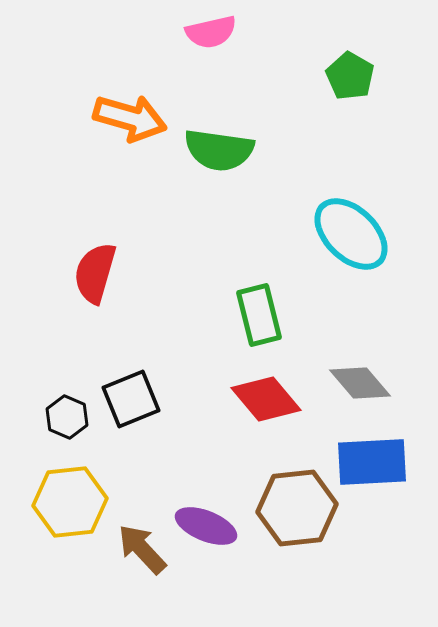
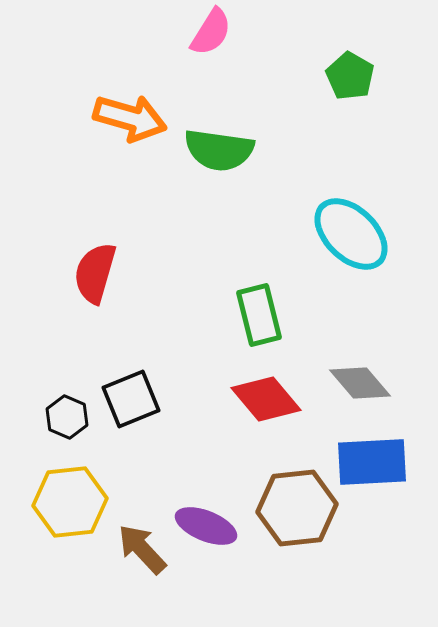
pink semicircle: rotated 45 degrees counterclockwise
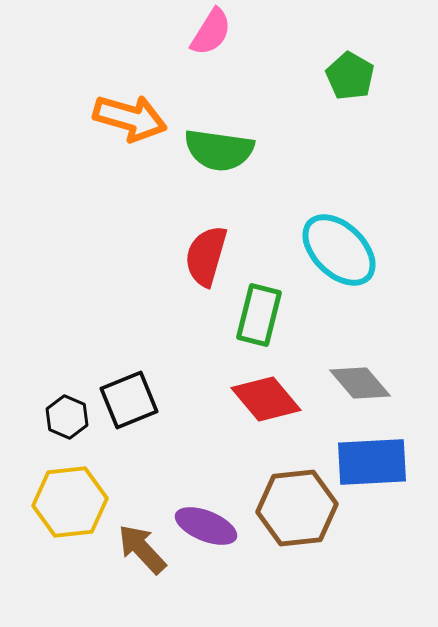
cyan ellipse: moved 12 px left, 16 px down
red semicircle: moved 111 px right, 17 px up
green rectangle: rotated 28 degrees clockwise
black square: moved 2 px left, 1 px down
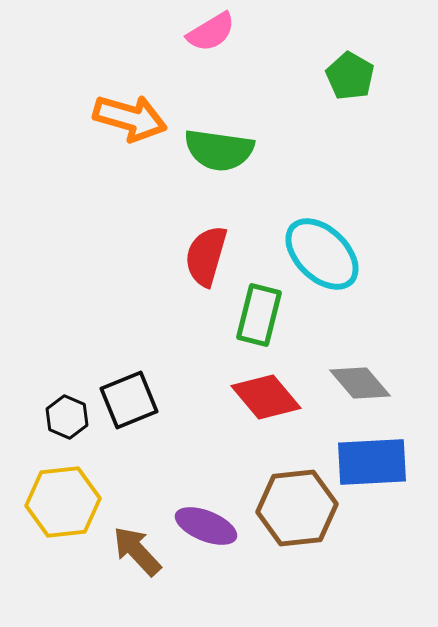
pink semicircle: rotated 27 degrees clockwise
cyan ellipse: moved 17 px left, 4 px down
red diamond: moved 2 px up
yellow hexagon: moved 7 px left
brown arrow: moved 5 px left, 2 px down
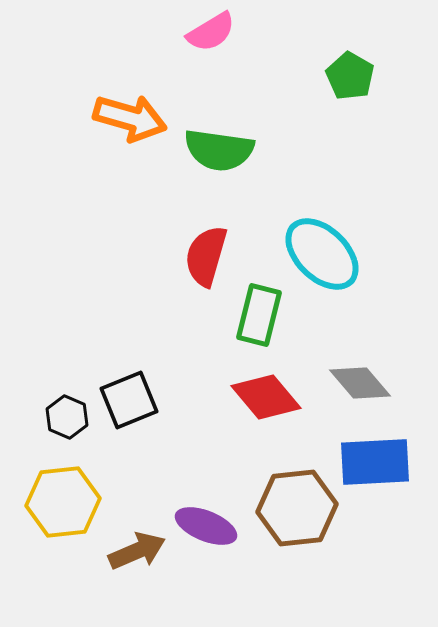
blue rectangle: moved 3 px right
brown arrow: rotated 110 degrees clockwise
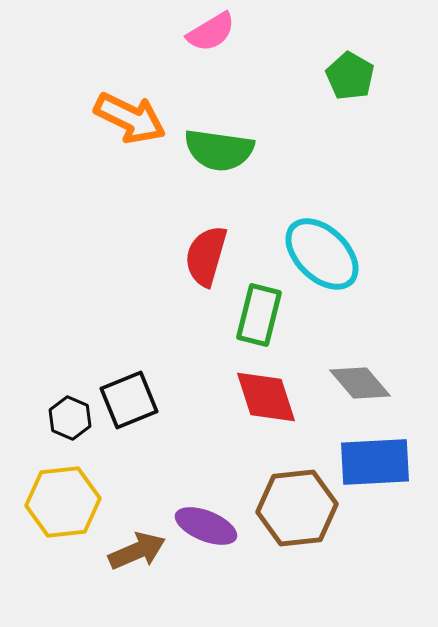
orange arrow: rotated 10 degrees clockwise
red diamond: rotated 22 degrees clockwise
black hexagon: moved 3 px right, 1 px down
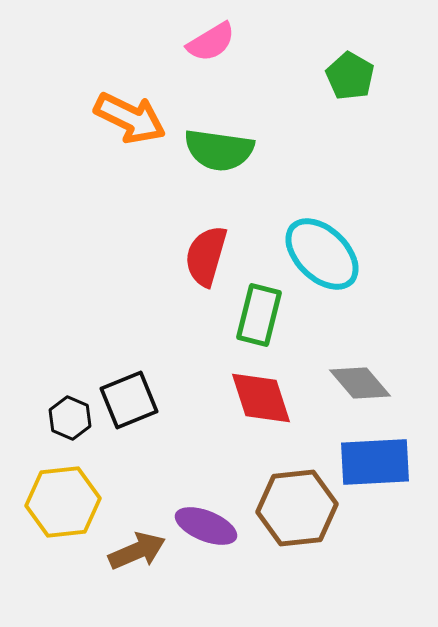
pink semicircle: moved 10 px down
red diamond: moved 5 px left, 1 px down
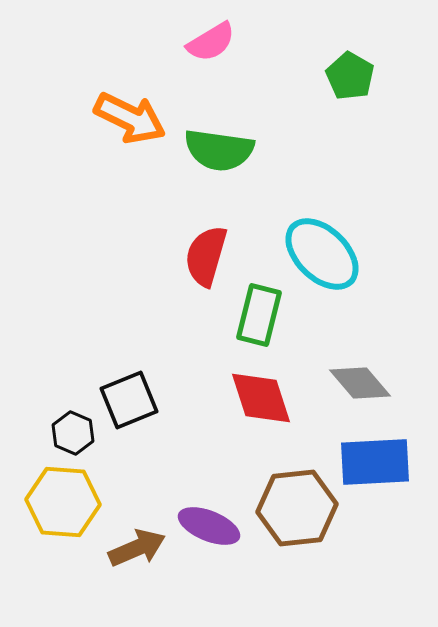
black hexagon: moved 3 px right, 15 px down
yellow hexagon: rotated 10 degrees clockwise
purple ellipse: moved 3 px right
brown arrow: moved 3 px up
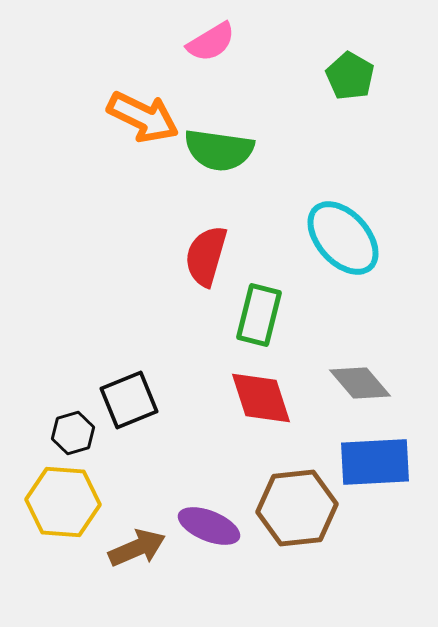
orange arrow: moved 13 px right, 1 px up
cyan ellipse: moved 21 px right, 16 px up; rotated 4 degrees clockwise
black hexagon: rotated 21 degrees clockwise
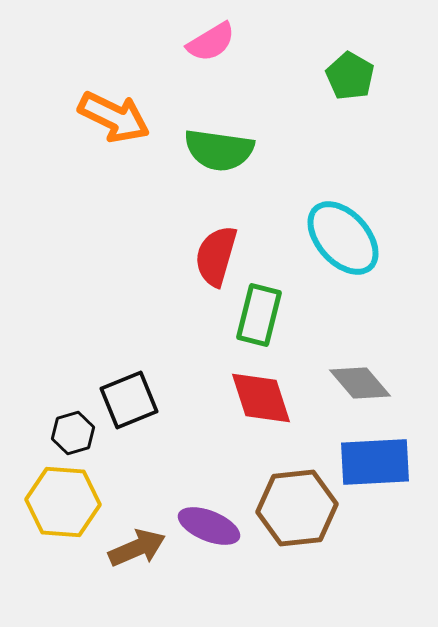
orange arrow: moved 29 px left
red semicircle: moved 10 px right
